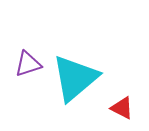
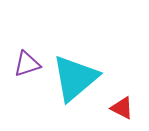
purple triangle: moved 1 px left
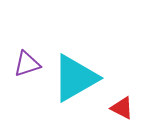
cyan triangle: rotated 10 degrees clockwise
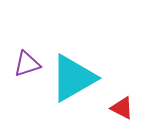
cyan triangle: moved 2 px left
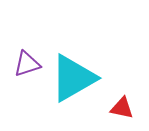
red triangle: rotated 15 degrees counterclockwise
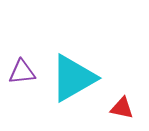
purple triangle: moved 5 px left, 8 px down; rotated 12 degrees clockwise
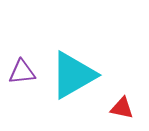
cyan triangle: moved 3 px up
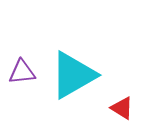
red triangle: rotated 20 degrees clockwise
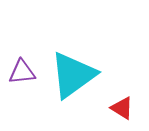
cyan triangle: rotated 6 degrees counterclockwise
